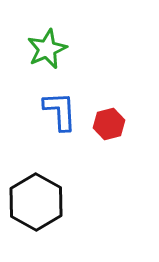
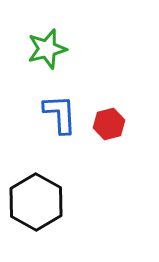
green star: rotated 9 degrees clockwise
blue L-shape: moved 3 px down
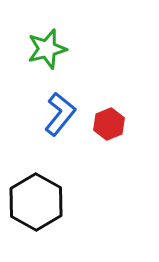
blue L-shape: rotated 42 degrees clockwise
red hexagon: rotated 8 degrees counterclockwise
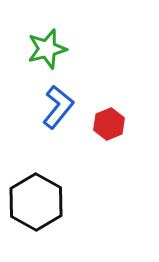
blue L-shape: moved 2 px left, 7 px up
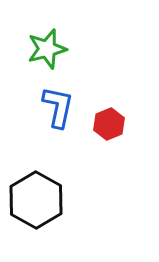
blue L-shape: rotated 27 degrees counterclockwise
black hexagon: moved 2 px up
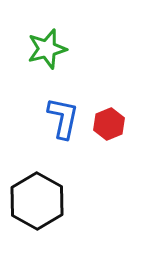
blue L-shape: moved 5 px right, 11 px down
black hexagon: moved 1 px right, 1 px down
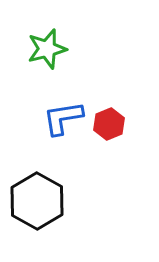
blue L-shape: rotated 111 degrees counterclockwise
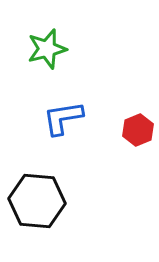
red hexagon: moved 29 px right, 6 px down
black hexagon: rotated 24 degrees counterclockwise
